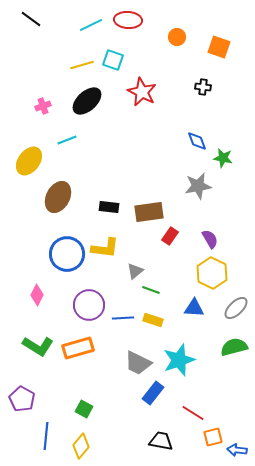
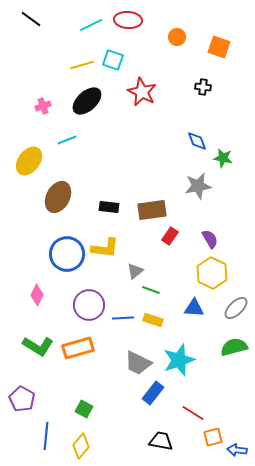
brown rectangle at (149, 212): moved 3 px right, 2 px up
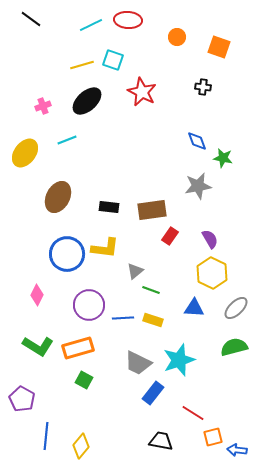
yellow ellipse at (29, 161): moved 4 px left, 8 px up
green square at (84, 409): moved 29 px up
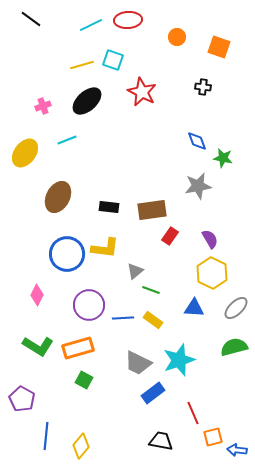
red ellipse at (128, 20): rotated 8 degrees counterclockwise
yellow rectangle at (153, 320): rotated 18 degrees clockwise
blue rectangle at (153, 393): rotated 15 degrees clockwise
red line at (193, 413): rotated 35 degrees clockwise
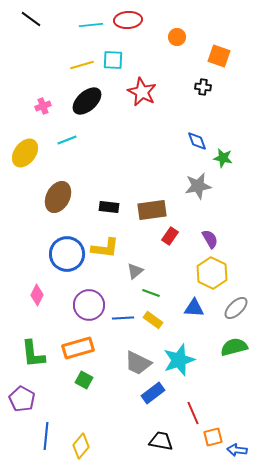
cyan line at (91, 25): rotated 20 degrees clockwise
orange square at (219, 47): moved 9 px down
cyan square at (113, 60): rotated 15 degrees counterclockwise
green line at (151, 290): moved 3 px down
green L-shape at (38, 346): moved 5 px left, 8 px down; rotated 52 degrees clockwise
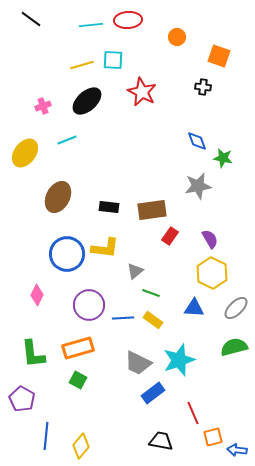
green square at (84, 380): moved 6 px left
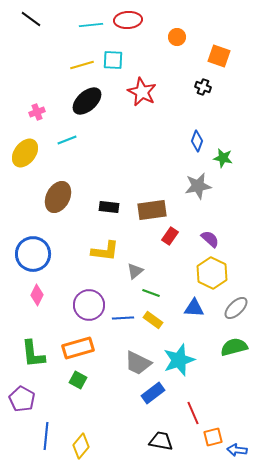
black cross at (203, 87): rotated 14 degrees clockwise
pink cross at (43, 106): moved 6 px left, 6 px down
blue diamond at (197, 141): rotated 40 degrees clockwise
purple semicircle at (210, 239): rotated 18 degrees counterclockwise
yellow L-shape at (105, 248): moved 3 px down
blue circle at (67, 254): moved 34 px left
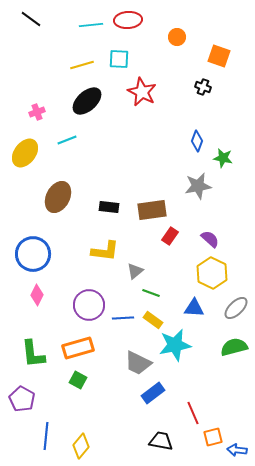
cyan square at (113, 60): moved 6 px right, 1 px up
cyan star at (179, 360): moved 4 px left, 15 px up; rotated 8 degrees clockwise
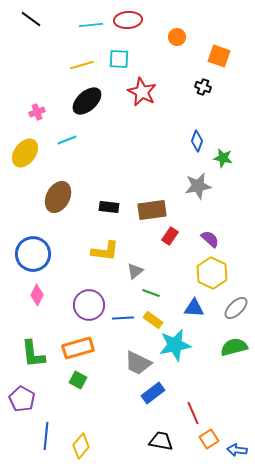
orange square at (213, 437): moved 4 px left, 2 px down; rotated 18 degrees counterclockwise
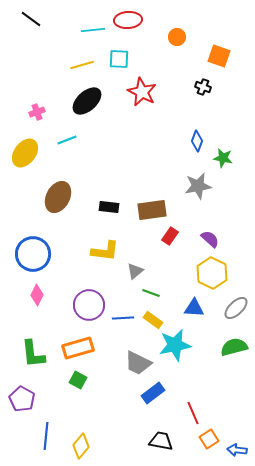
cyan line at (91, 25): moved 2 px right, 5 px down
